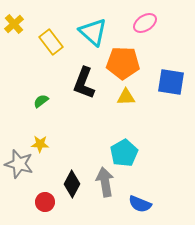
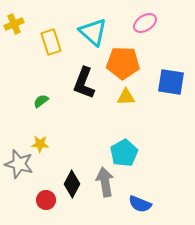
yellow cross: rotated 18 degrees clockwise
yellow rectangle: rotated 20 degrees clockwise
red circle: moved 1 px right, 2 px up
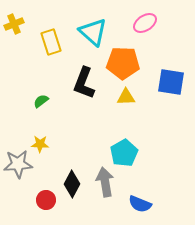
gray star: moved 1 px left; rotated 20 degrees counterclockwise
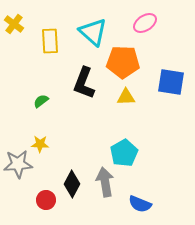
yellow cross: rotated 30 degrees counterclockwise
yellow rectangle: moved 1 px left, 1 px up; rotated 15 degrees clockwise
orange pentagon: moved 1 px up
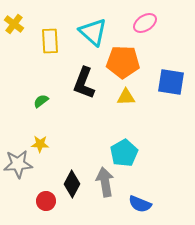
red circle: moved 1 px down
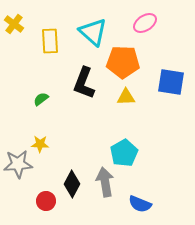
green semicircle: moved 2 px up
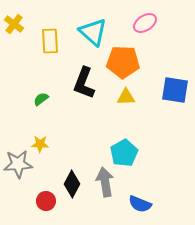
blue square: moved 4 px right, 8 px down
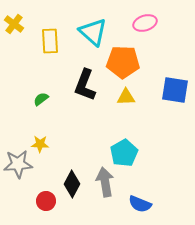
pink ellipse: rotated 15 degrees clockwise
black L-shape: moved 1 px right, 2 px down
